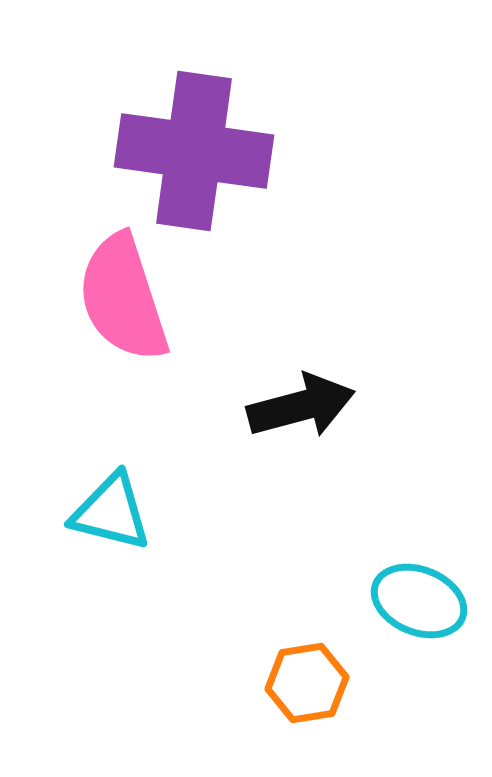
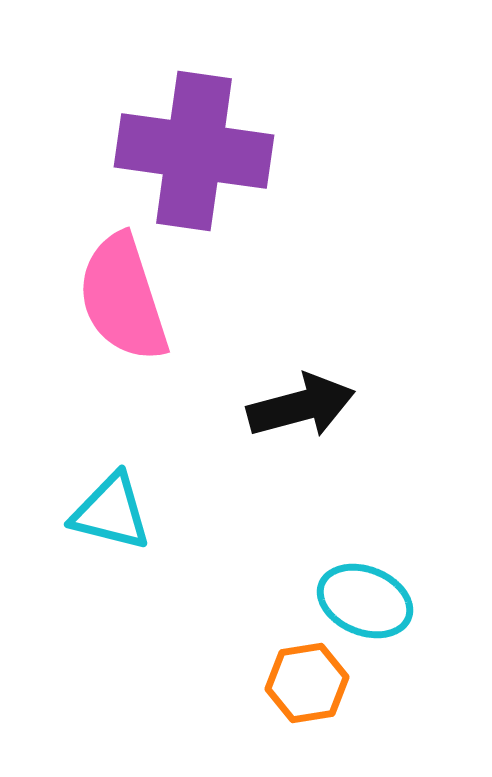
cyan ellipse: moved 54 px left
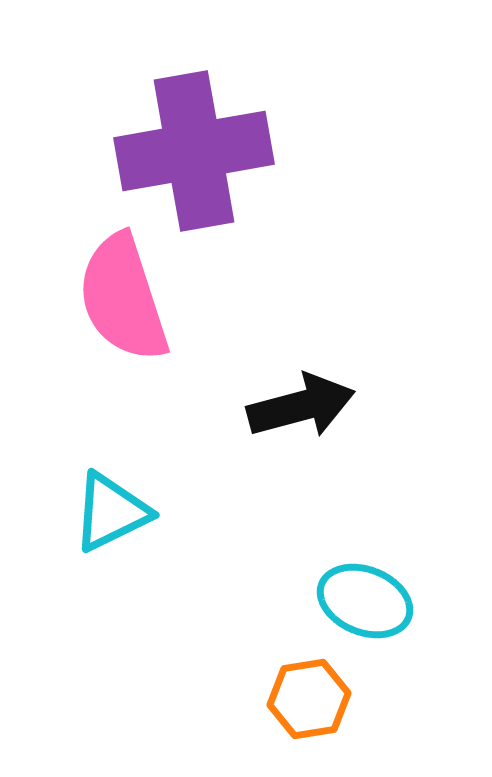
purple cross: rotated 18 degrees counterclockwise
cyan triangle: rotated 40 degrees counterclockwise
orange hexagon: moved 2 px right, 16 px down
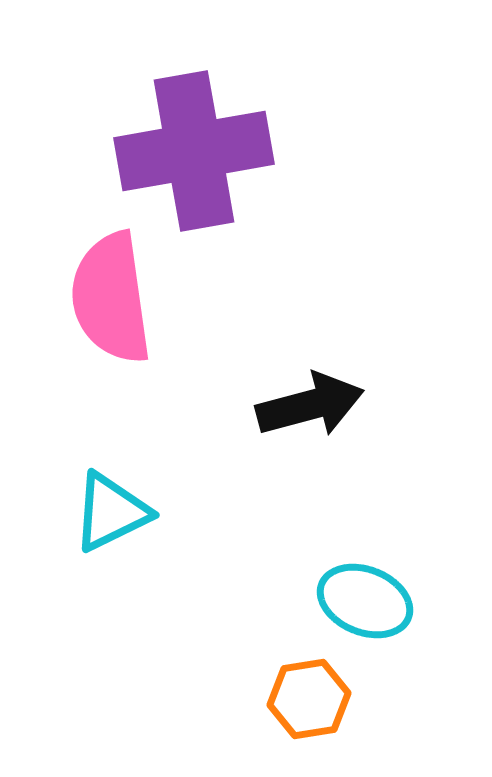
pink semicircle: moved 12 px left; rotated 10 degrees clockwise
black arrow: moved 9 px right, 1 px up
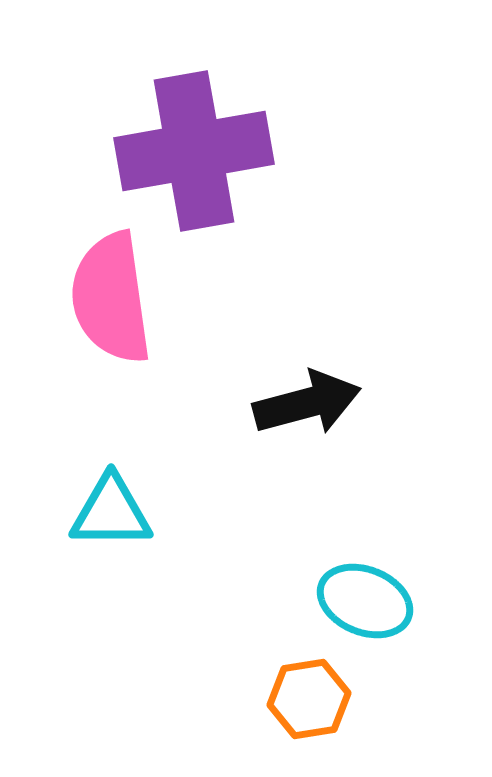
black arrow: moved 3 px left, 2 px up
cyan triangle: rotated 26 degrees clockwise
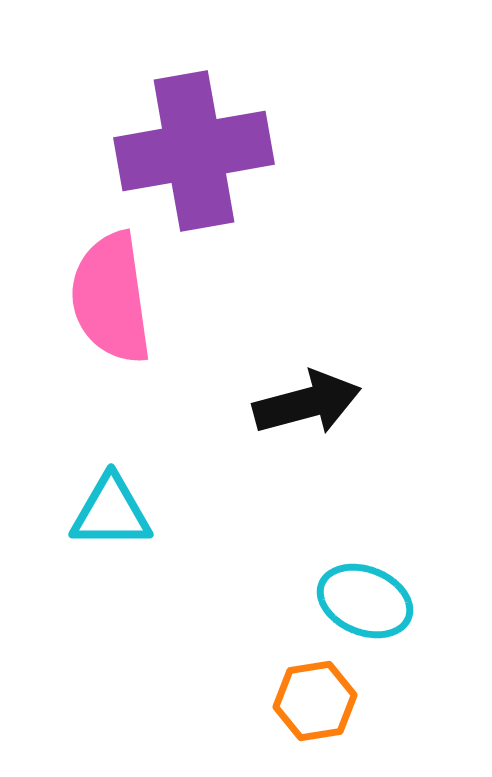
orange hexagon: moved 6 px right, 2 px down
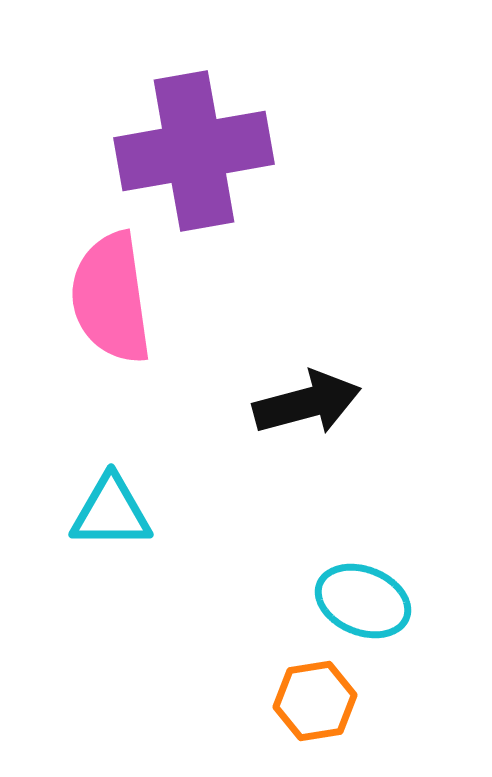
cyan ellipse: moved 2 px left
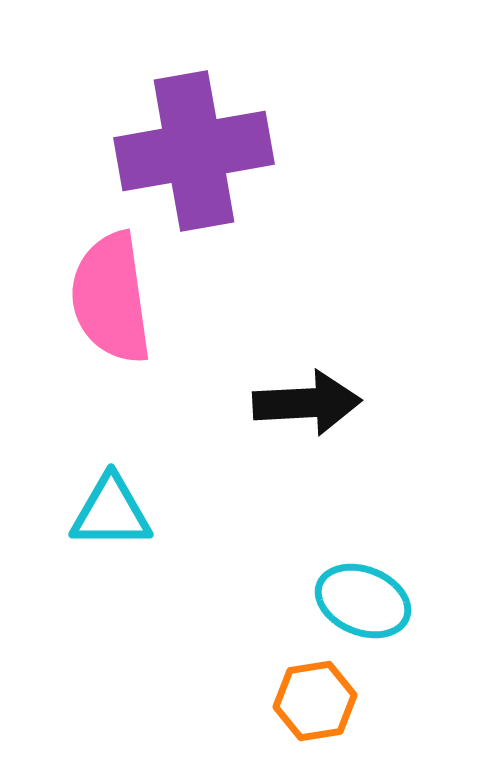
black arrow: rotated 12 degrees clockwise
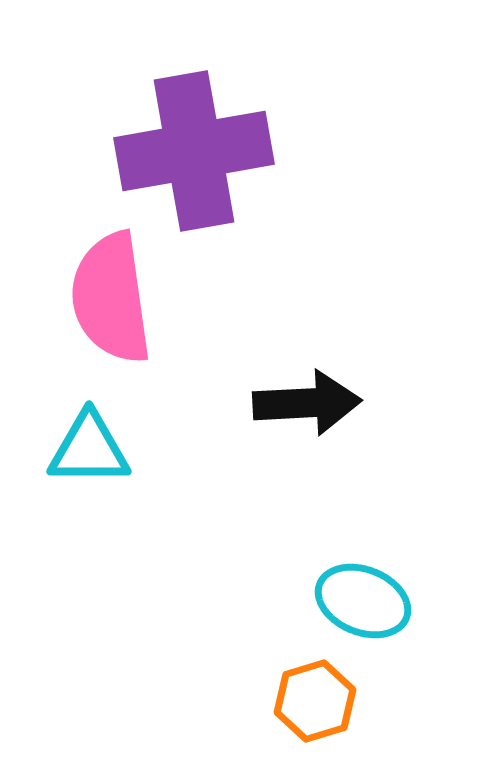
cyan triangle: moved 22 px left, 63 px up
orange hexagon: rotated 8 degrees counterclockwise
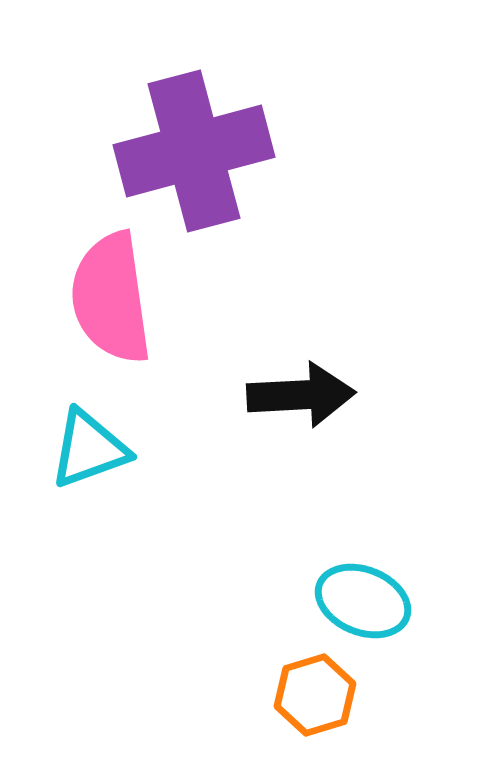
purple cross: rotated 5 degrees counterclockwise
black arrow: moved 6 px left, 8 px up
cyan triangle: rotated 20 degrees counterclockwise
orange hexagon: moved 6 px up
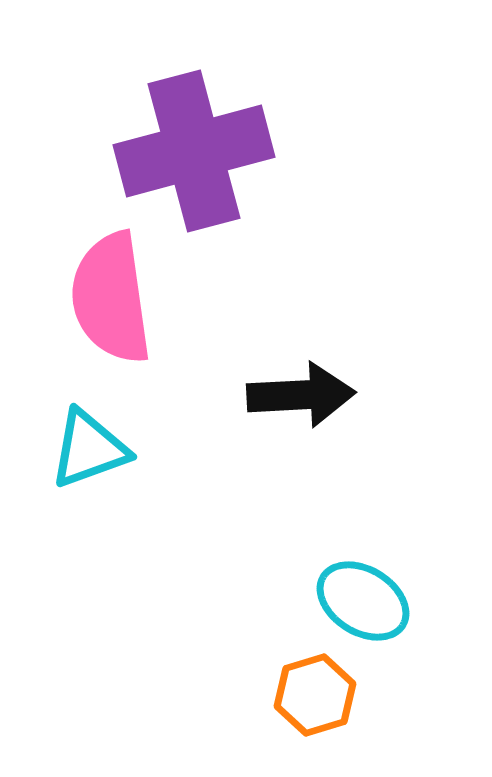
cyan ellipse: rotated 10 degrees clockwise
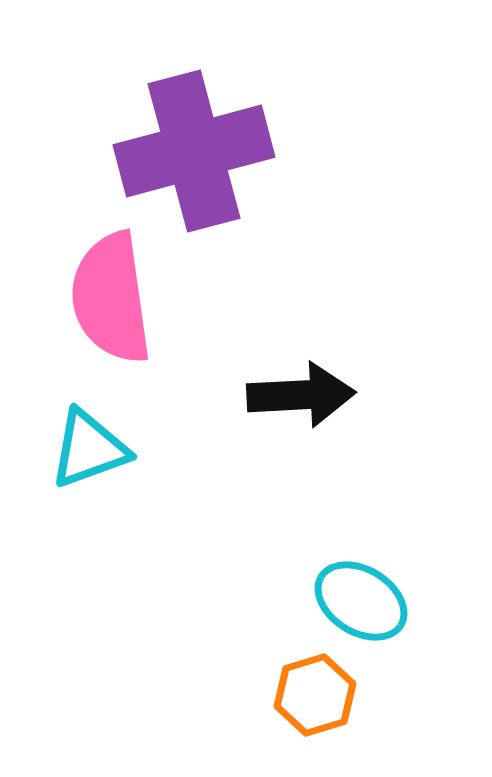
cyan ellipse: moved 2 px left
